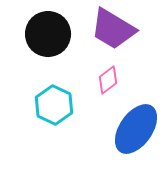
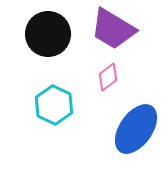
pink diamond: moved 3 px up
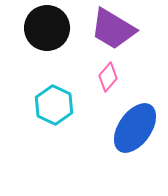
black circle: moved 1 px left, 6 px up
pink diamond: rotated 12 degrees counterclockwise
blue ellipse: moved 1 px left, 1 px up
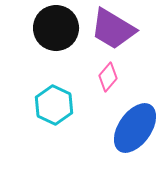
black circle: moved 9 px right
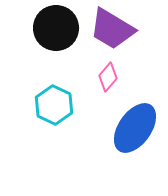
purple trapezoid: moved 1 px left
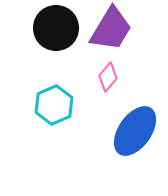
purple trapezoid: moved 1 px left; rotated 90 degrees counterclockwise
cyan hexagon: rotated 12 degrees clockwise
blue ellipse: moved 3 px down
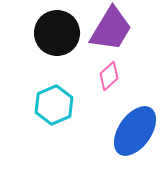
black circle: moved 1 px right, 5 px down
pink diamond: moved 1 px right, 1 px up; rotated 8 degrees clockwise
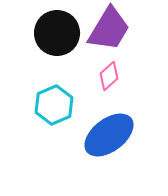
purple trapezoid: moved 2 px left
blue ellipse: moved 26 px left, 4 px down; rotated 18 degrees clockwise
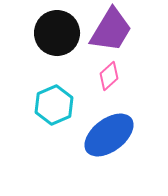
purple trapezoid: moved 2 px right, 1 px down
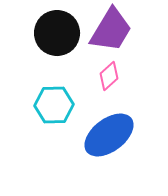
cyan hexagon: rotated 21 degrees clockwise
